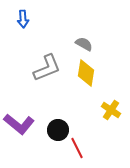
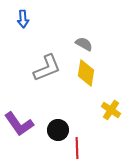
purple L-shape: rotated 16 degrees clockwise
red line: rotated 25 degrees clockwise
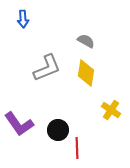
gray semicircle: moved 2 px right, 3 px up
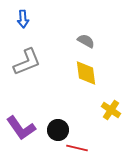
gray L-shape: moved 20 px left, 6 px up
yellow diamond: rotated 16 degrees counterclockwise
purple L-shape: moved 2 px right, 4 px down
red line: rotated 75 degrees counterclockwise
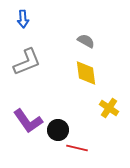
yellow cross: moved 2 px left, 2 px up
purple L-shape: moved 7 px right, 7 px up
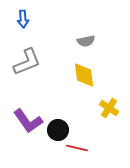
gray semicircle: rotated 138 degrees clockwise
yellow diamond: moved 2 px left, 2 px down
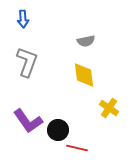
gray L-shape: rotated 48 degrees counterclockwise
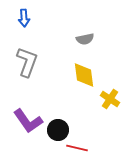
blue arrow: moved 1 px right, 1 px up
gray semicircle: moved 1 px left, 2 px up
yellow cross: moved 1 px right, 9 px up
